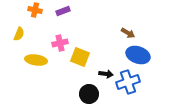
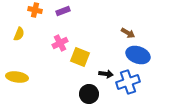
pink cross: rotated 14 degrees counterclockwise
yellow ellipse: moved 19 px left, 17 px down
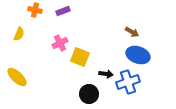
brown arrow: moved 4 px right, 1 px up
yellow ellipse: rotated 35 degrees clockwise
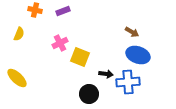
yellow ellipse: moved 1 px down
blue cross: rotated 15 degrees clockwise
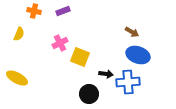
orange cross: moved 1 px left, 1 px down
yellow ellipse: rotated 15 degrees counterclockwise
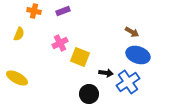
black arrow: moved 1 px up
blue cross: rotated 30 degrees counterclockwise
